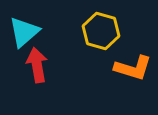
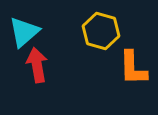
orange L-shape: rotated 72 degrees clockwise
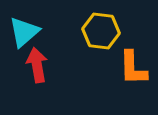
yellow hexagon: rotated 9 degrees counterclockwise
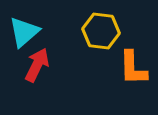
red arrow: rotated 36 degrees clockwise
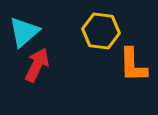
orange L-shape: moved 3 px up
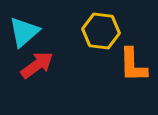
red arrow: rotated 28 degrees clockwise
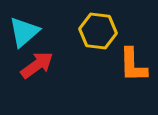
yellow hexagon: moved 3 px left
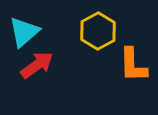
yellow hexagon: rotated 24 degrees clockwise
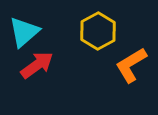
orange L-shape: moved 2 px left; rotated 60 degrees clockwise
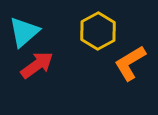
orange L-shape: moved 1 px left, 2 px up
